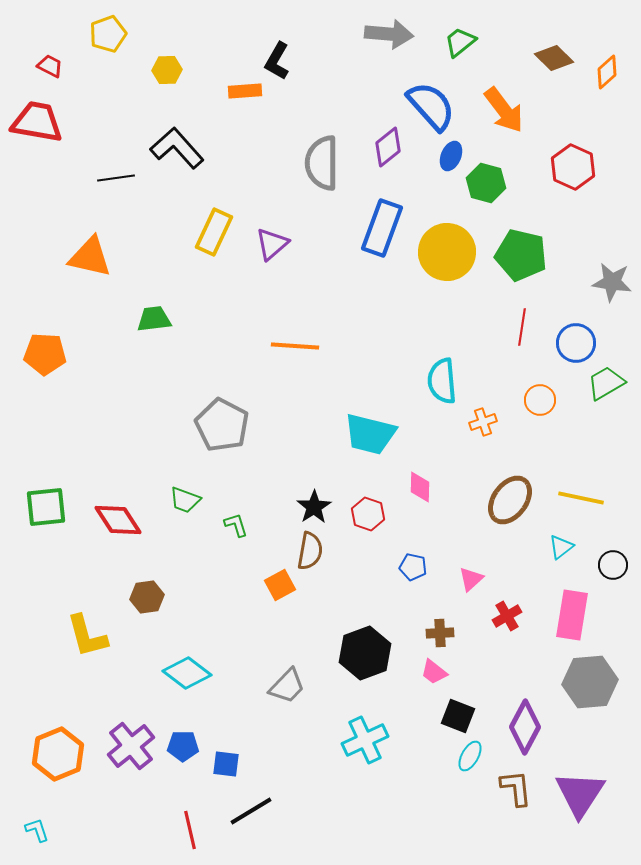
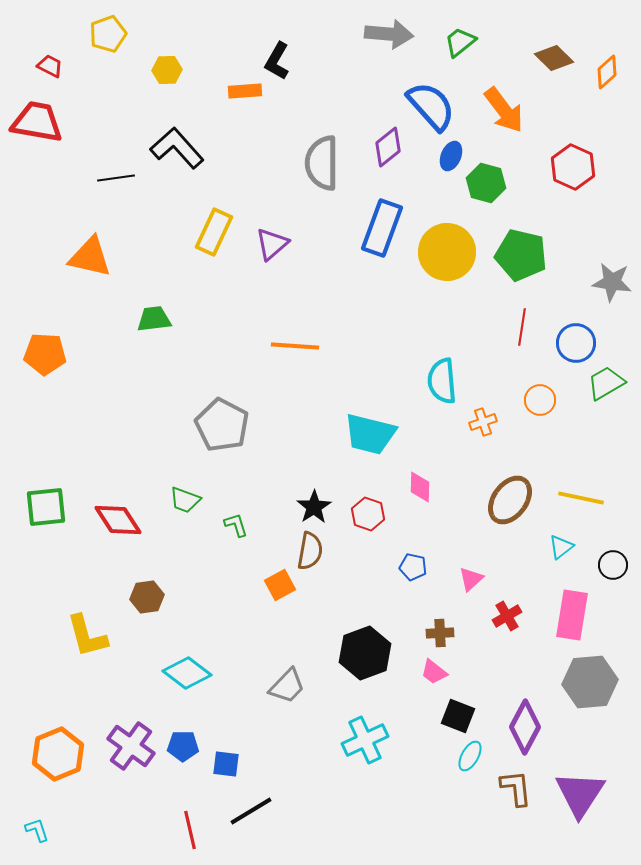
purple cross at (131, 746): rotated 15 degrees counterclockwise
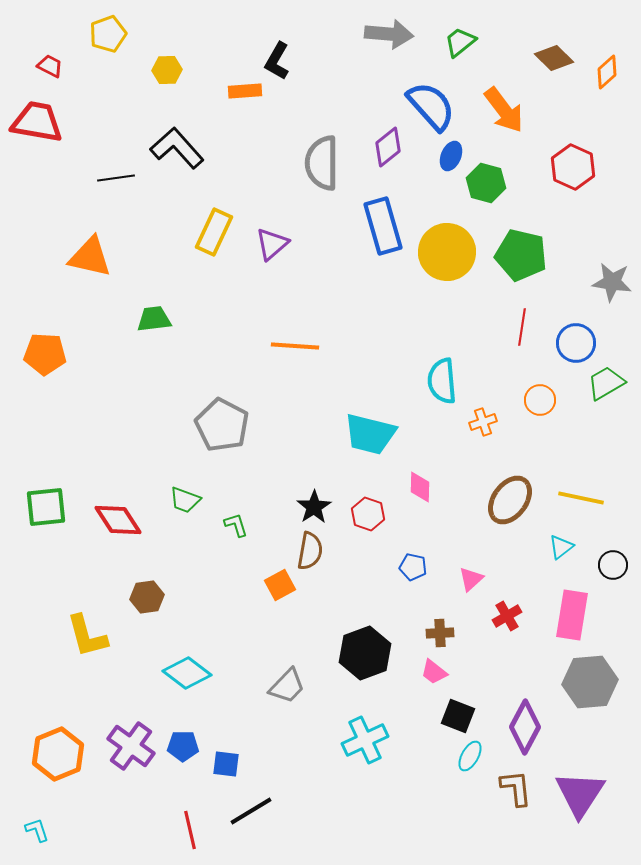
blue rectangle at (382, 228): moved 1 px right, 2 px up; rotated 36 degrees counterclockwise
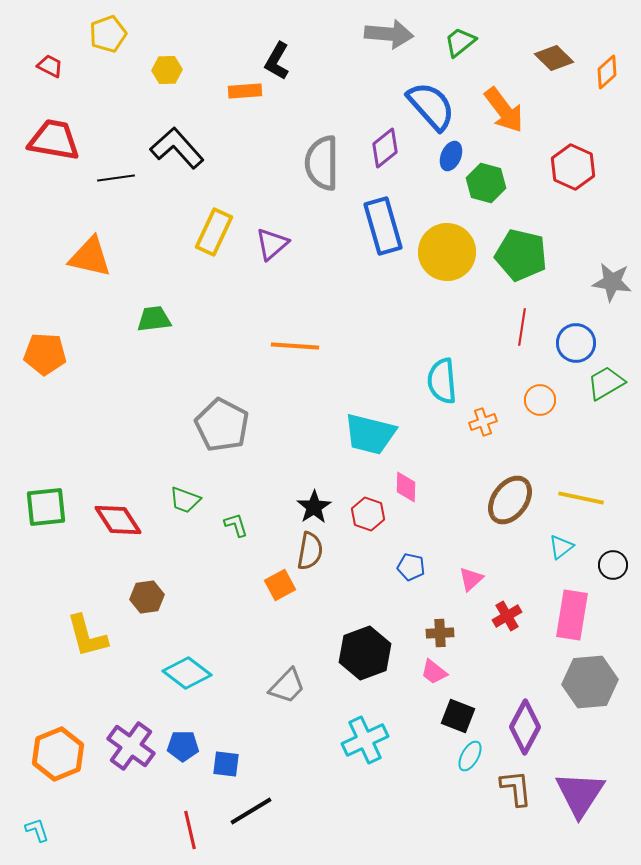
red trapezoid at (37, 122): moved 17 px right, 18 px down
purple diamond at (388, 147): moved 3 px left, 1 px down
pink diamond at (420, 487): moved 14 px left
blue pentagon at (413, 567): moved 2 px left
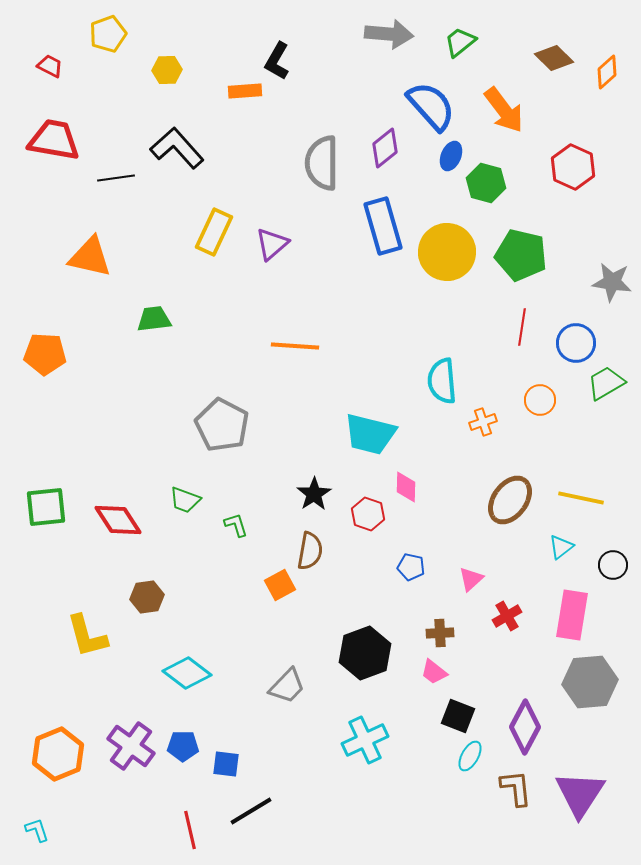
black star at (314, 507): moved 13 px up
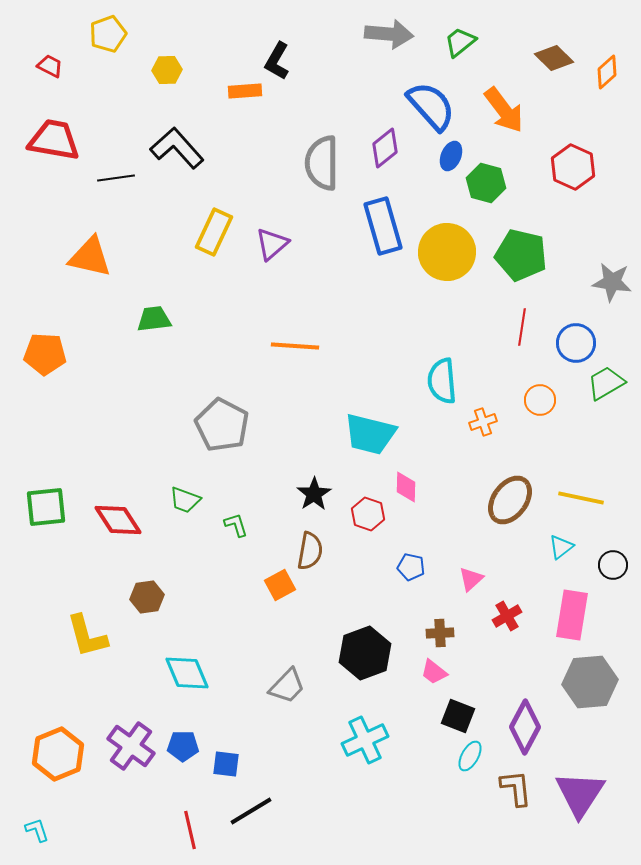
cyan diamond at (187, 673): rotated 30 degrees clockwise
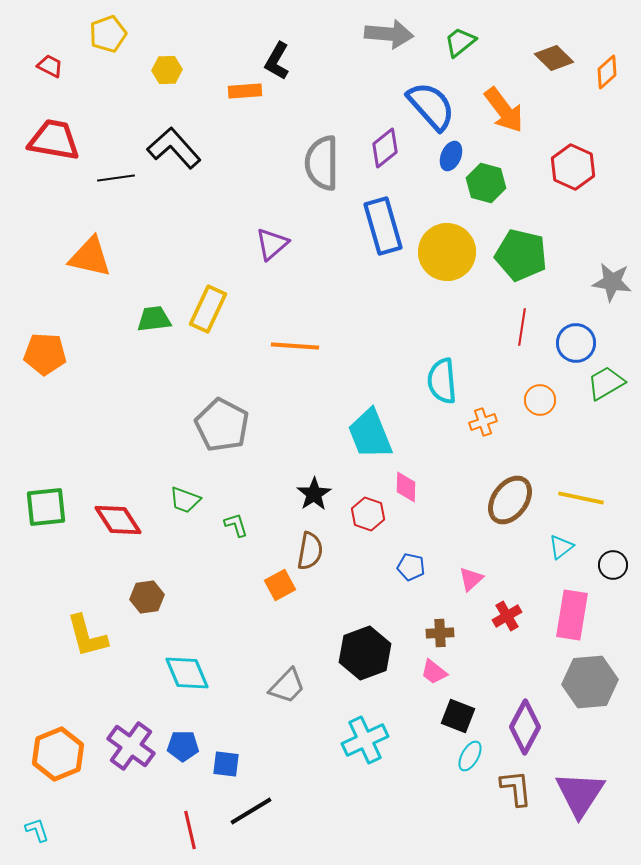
black L-shape at (177, 148): moved 3 px left
yellow rectangle at (214, 232): moved 6 px left, 77 px down
cyan trapezoid at (370, 434): rotated 54 degrees clockwise
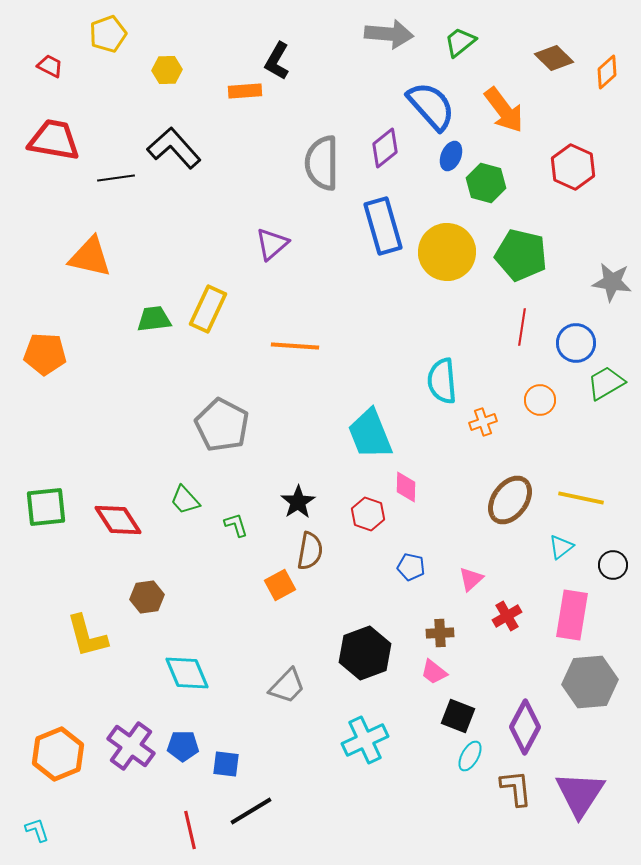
black star at (314, 494): moved 16 px left, 8 px down
green trapezoid at (185, 500): rotated 28 degrees clockwise
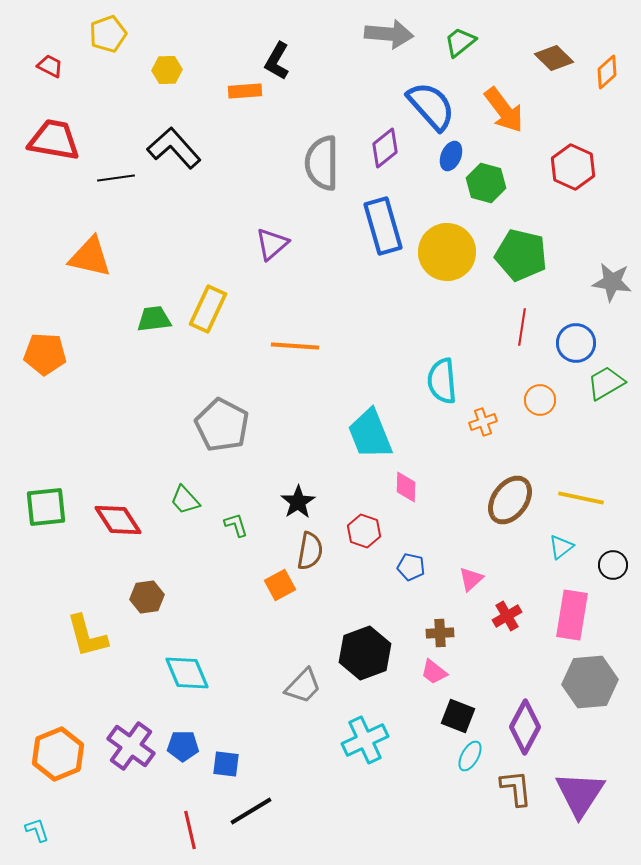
red hexagon at (368, 514): moved 4 px left, 17 px down
gray trapezoid at (287, 686): moved 16 px right
